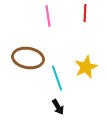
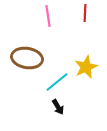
brown ellipse: moved 1 px left
cyan line: moved 4 px down; rotated 70 degrees clockwise
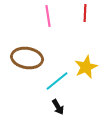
cyan line: moved 1 px up
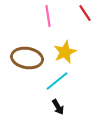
red line: rotated 36 degrees counterclockwise
yellow star: moved 21 px left, 15 px up
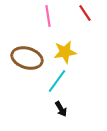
yellow star: rotated 15 degrees clockwise
brown ellipse: rotated 8 degrees clockwise
cyan line: rotated 15 degrees counterclockwise
black arrow: moved 3 px right, 2 px down
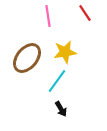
brown ellipse: rotated 68 degrees counterclockwise
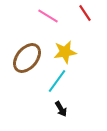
pink line: rotated 50 degrees counterclockwise
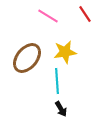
red line: moved 1 px down
cyan line: rotated 40 degrees counterclockwise
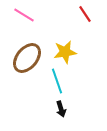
pink line: moved 24 px left, 1 px up
cyan line: rotated 15 degrees counterclockwise
black arrow: rotated 14 degrees clockwise
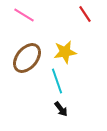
black arrow: rotated 21 degrees counterclockwise
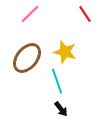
pink line: moved 6 px right, 1 px up; rotated 75 degrees counterclockwise
yellow star: rotated 25 degrees clockwise
